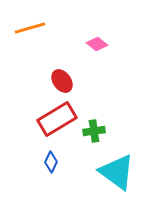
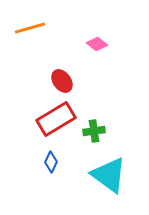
red rectangle: moved 1 px left
cyan triangle: moved 8 px left, 3 px down
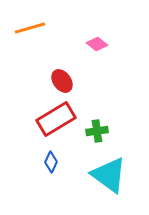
green cross: moved 3 px right
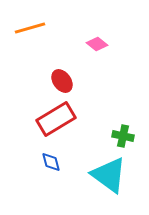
green cross: moved 26 px right, 5 px down; rotated 20 degrees clockwise
blue diamond: rotated 40 degrees counterclockwise
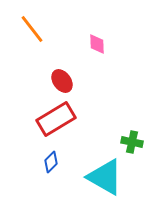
orange line: moved 2 px right, 1 px down; rotated 68 degrees clockwise
pink diamond: rotated 50 degrees clockwise
green cross: moved 9 px right, 6 px down
blue diamond: rotated 60 degrees clockwise
cyan triangle: moved 4 px left, 2 px down; rotated 6 degrees counterclockwise
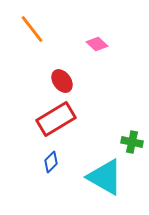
pink diamond: rotated 45 degrees counterclockwise
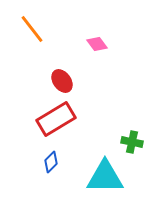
pink diamond: rotated 10 degrees clockwise
cyan triangle: rotated 30 degrees counterclockwise
